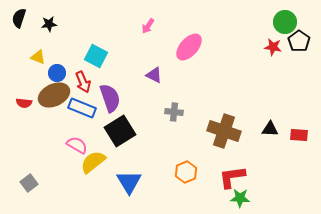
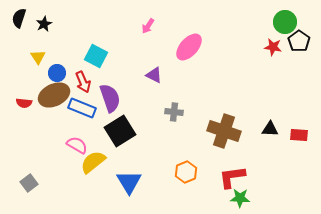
black star: moved 5 px left; rotated 21 degrees counterclockwise
yellow triangle: rotated 35 degrees clockwise
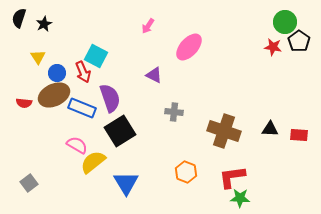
red arrow: moved 10 px up
orange hexagon: rotated 15 degrees counterclockwise
blue triangle: moved 3 px left, 1 px down
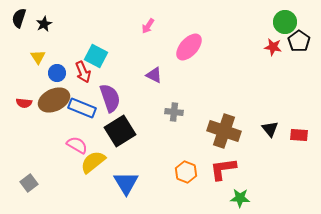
brown ellipse: moved 5 px down
black triangle: rotated 48 degrees clockwise
red L-shape: moved 9 px left, 8 px up
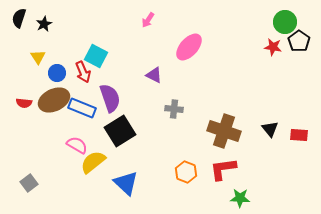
pink arrow: moved 6 px up
gray cross: moved 3 px up
blue triangle: rotated 16 degrees counterclockwise
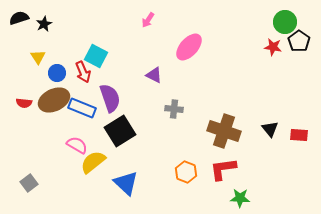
black semicircle: rotated 54 degrees clockwise
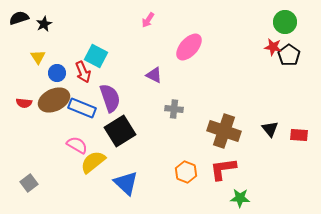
black pentagon: moved 10 px left, 14 px down
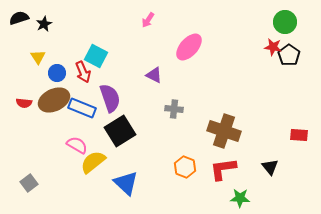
black triangle: moved 38 px down
orange hexagon: moved 1 px left, 5 px up
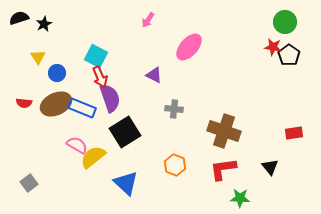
red arrow: moved 17 px right, 5 px down
brown ellipse: moved 2 px right, 4 px down
black square: moved 5 px right, 1 px down
red rectangle: moved 5 px left, 2 px up; rotated 12 degrees counterclockwise
yellow semicircle: moved 5 px up
orange hexagon: moved 10 px left, 2 px up
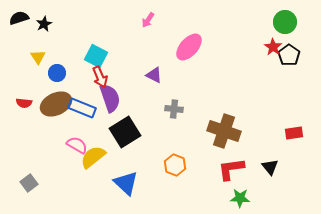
red star: rotated 24 degrees clockwise
red L-shape: moved 8 px right
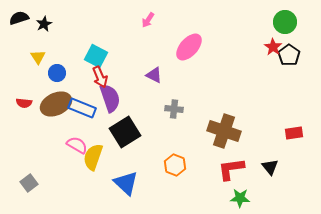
yellow semicircle: rotated 32 degrees counterclockwise
